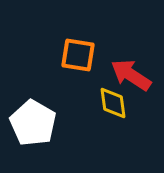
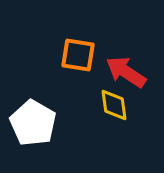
red arrow: moved 5 px left, 3 px up
yellow diamond: moved 1 px right, 2 px down
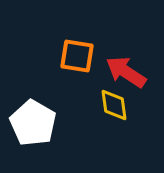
orange square: moved 1 px left, 1 px down
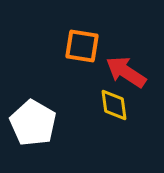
orange square: moved 5 px right, 10 px up
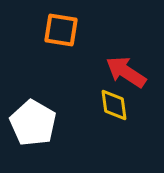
orange square: moved 21 px left, 16 px up
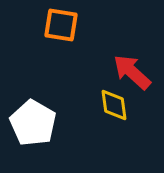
orange square: moved 5 px up
red arrow: moved 6 px right; rotated 9 degrees clockwise
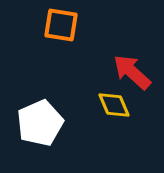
yellow diamond: rotated 16 degrees counterclockwise
white pentagon: moved 7 px right; rotated 18 degrees clockwise
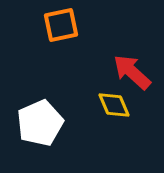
orange square: rotated 21 degrees counterclockwise
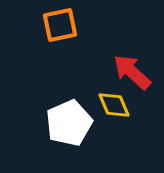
orange square: moved 1 px left
white pentagon: moved 29 px right
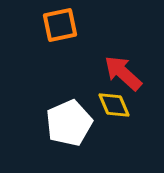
red arrow: moved 9 px left, 1 px down
